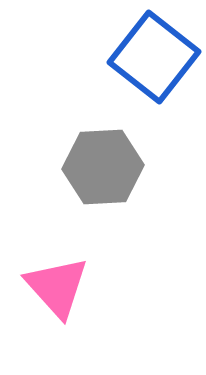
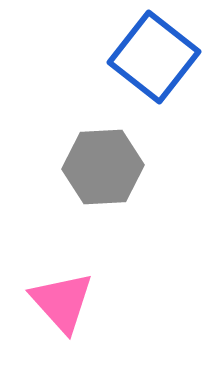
pink triangle: moved 5 px right, 15 px down
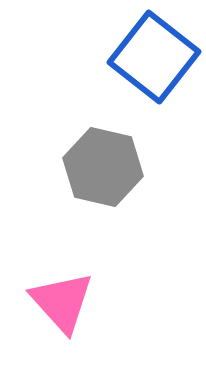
gray hexagon: rotated 16 degrees clockwise
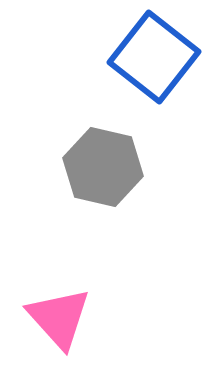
pink triangle: moved 3 px left, 16 px down
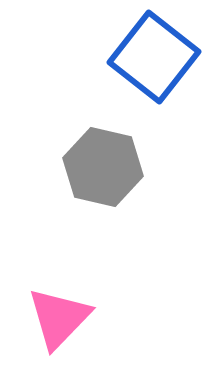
pink triangle: rotated 26 degrees clockwise
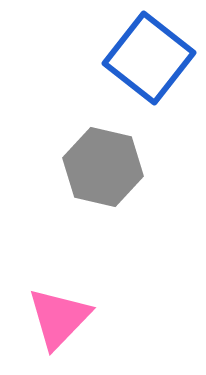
blue square: moved 5 px left, 1 px down
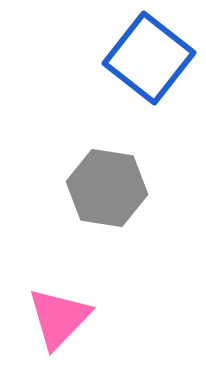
gray hexagon: moved 4 px right, 21 px down; rotated 4 degrees counterclockwise
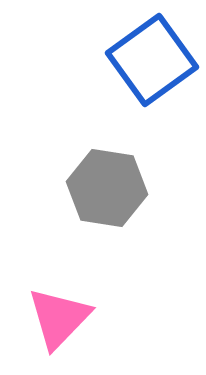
blue square: moved 3 px right, 2 px down; rotated 16 degrees clockwise
